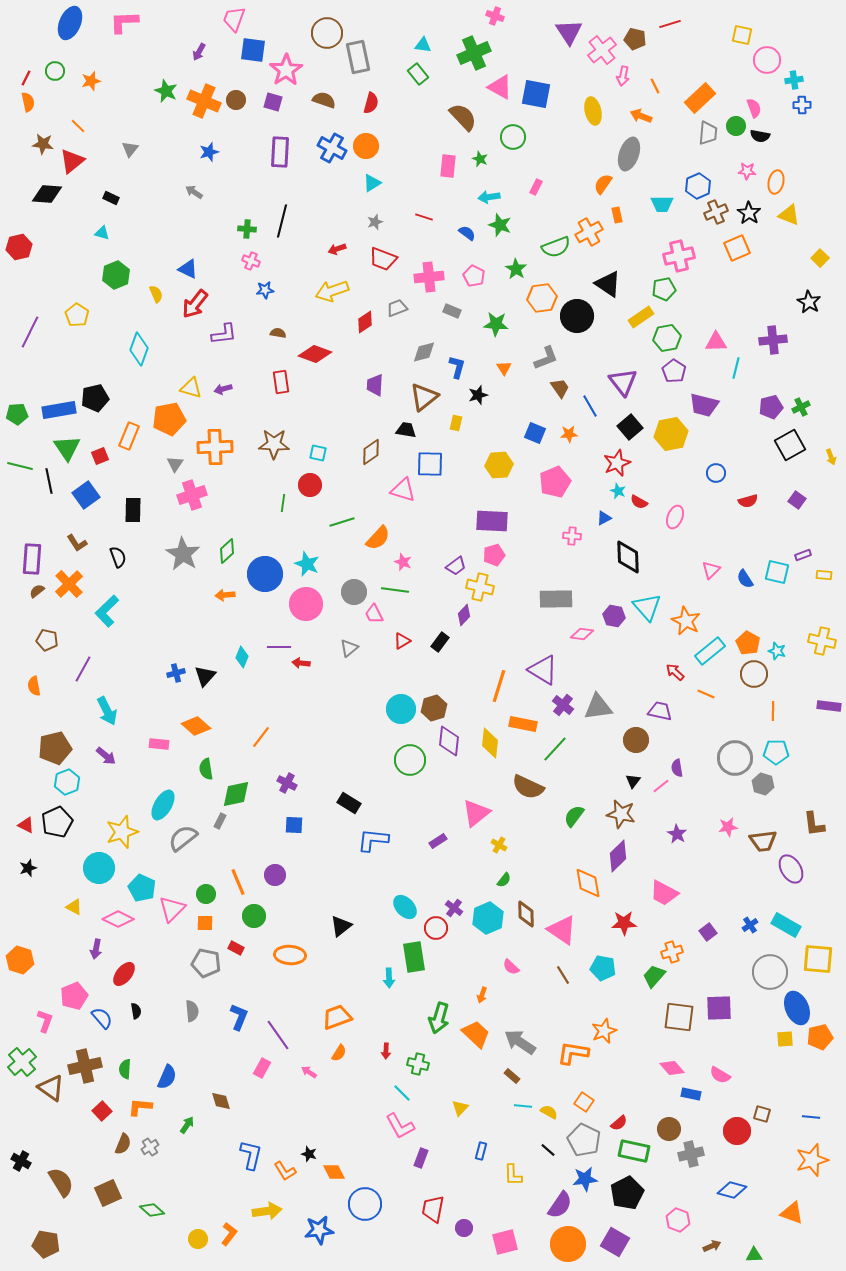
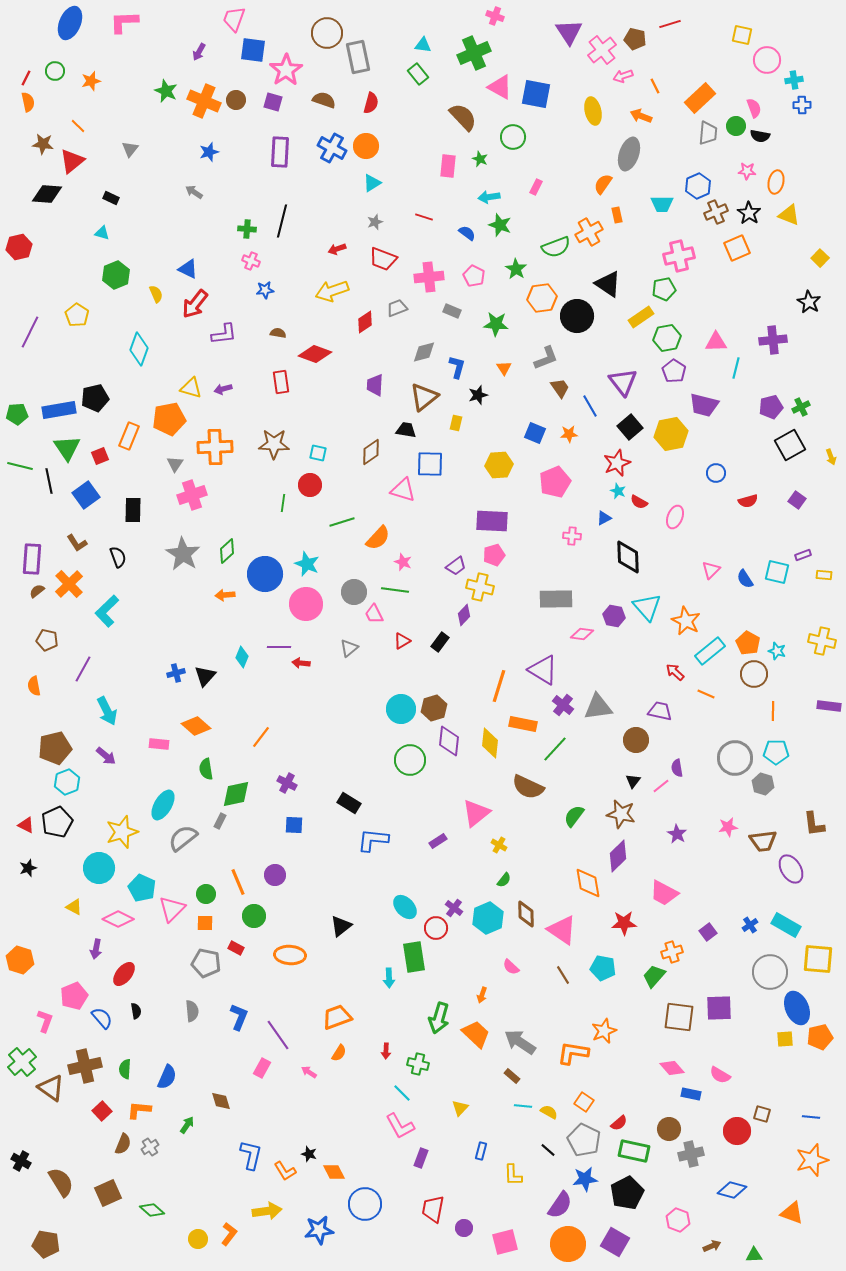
pink arrow at (623, 76): rotated 60 degrees clockwise
orange L-shape at (140, 1107): moved 1 px left, 3 px down
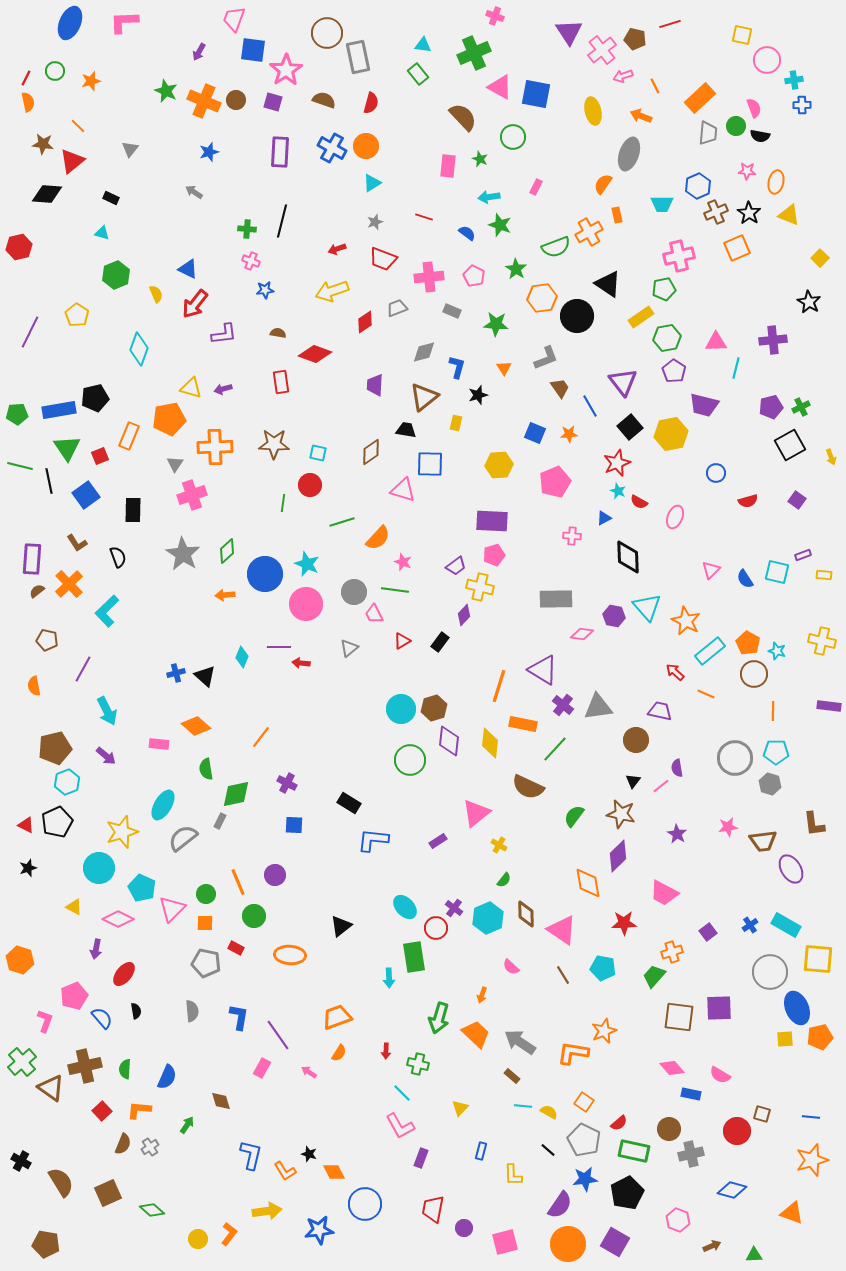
black triangle at (205, 676): rotated 30 degrees counterclockwise
gray hexagon at (763, 784): moved 7 px right
blue L-shape at (239, 1017): rotated 12 degrees counterclockwise
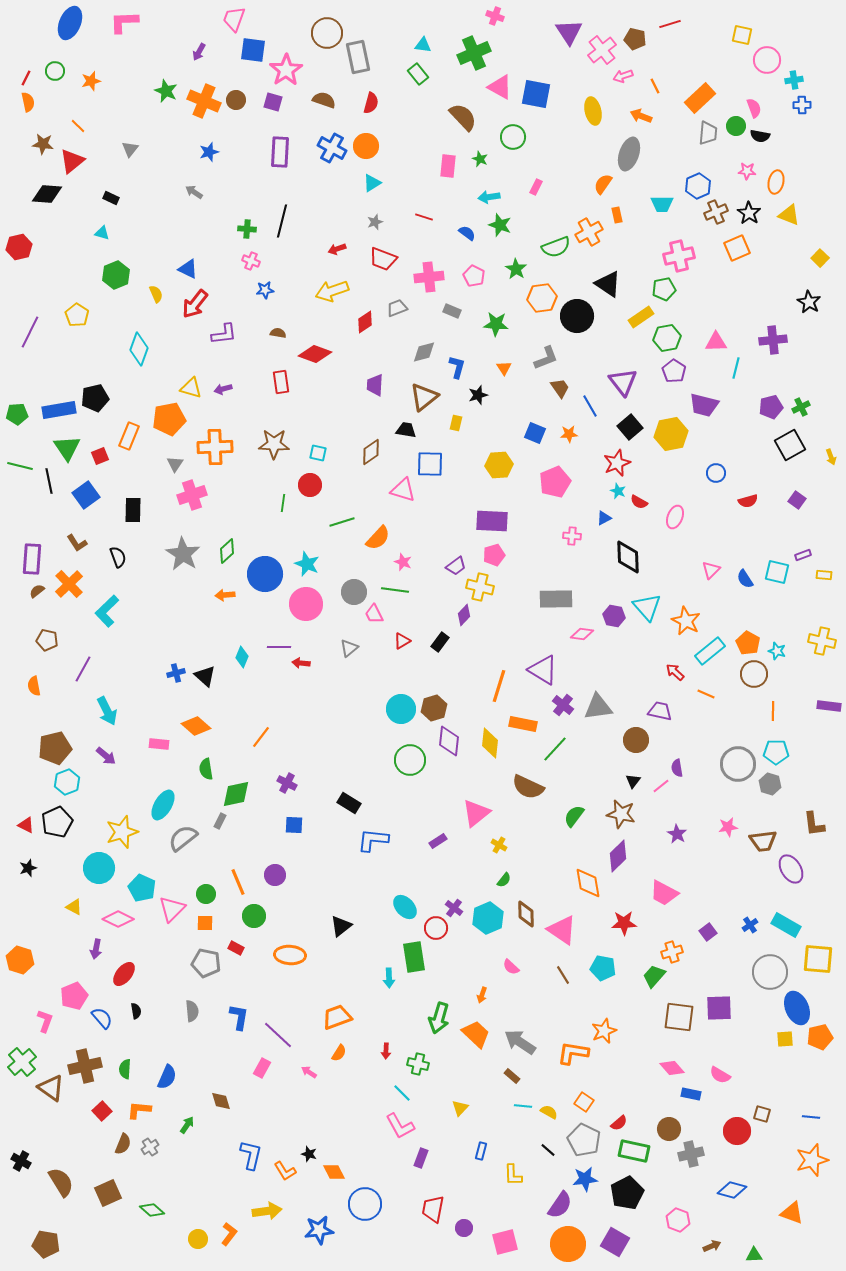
gray circle at (735, 758): moved 3 px right, 6 px down
purple line at (278, 1035): rotated 12 degrees counterclockwise
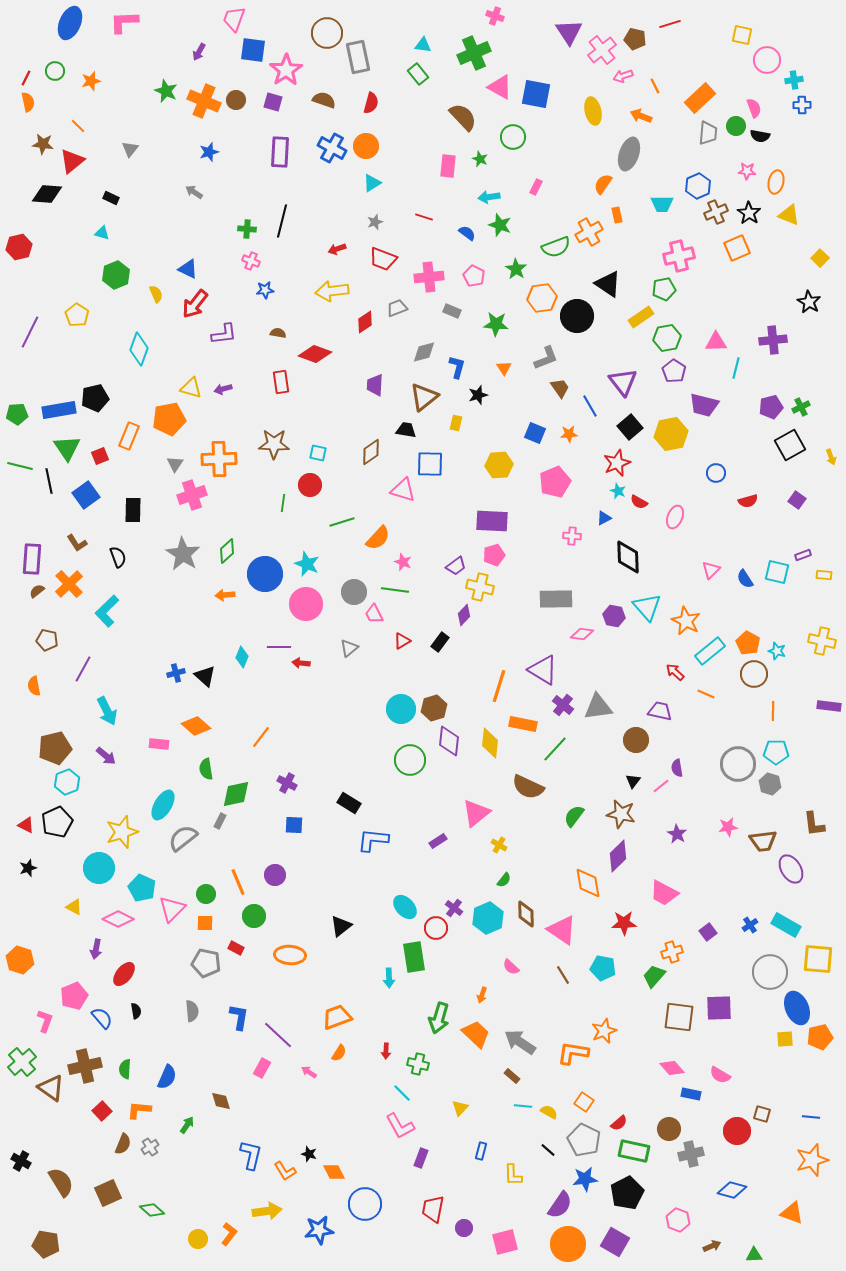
yellow arrow at (332, 291): rotated 12 degrees clockwise
orange cross at (215, 447): moved 4 px right, 12 px down
